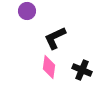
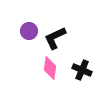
purple circle: moved 2 px right, 20 px down
pink diamond: moved 1 px right, 1 px down
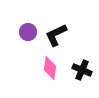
purple circle: moved 1 px left, 1 px down
black L-shape: moved 1 px right, 3 px up
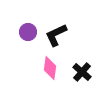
black cross: moved 2 px down; rotated 18 degrees clockwise
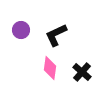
purple circle: moved 7 px left, 2 px up
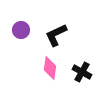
black cross: rotated 12 degrees counterclockwise
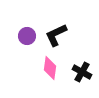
purple circle: moved 6 px right, 6 px down
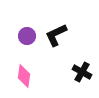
pink diamond: moved 26 px left, 8 px down
